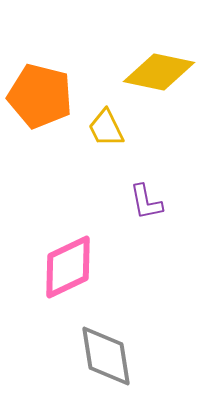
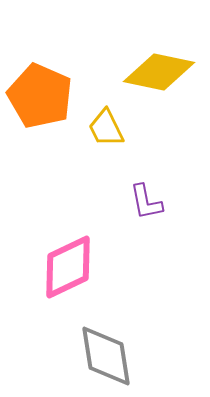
orange pentagon: rotated 10 degrees clockwise
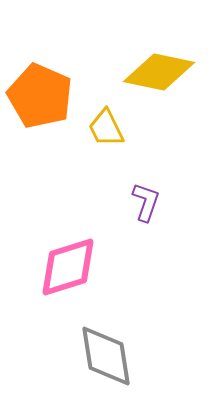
purple L-shape: rotated 150 degrees counterclockwise
pink diamond: rotated 8 degrees clockwise
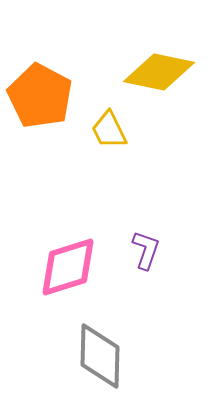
orange pentagon: rotated 4 degrees clockwise
yellow trapezoid: moved 3 px right, 2 px down
purple L-shape: moved 48 px down
gray diamond: moved 6 px left; rotated 10 degrees clockwise
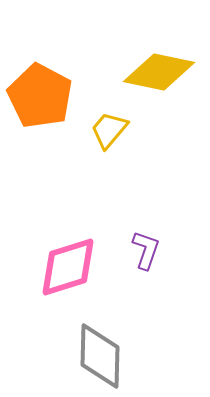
yellow trapezoid: rotated 66 degrees clockwise
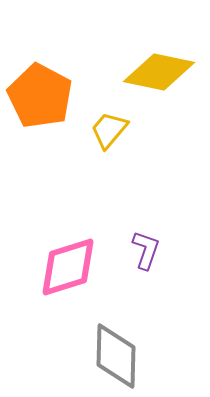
gray diamond: moved 16 px right
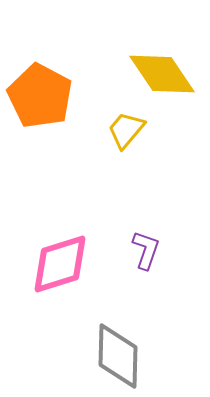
yellow diamond: moved 3 px right, 2 px down; rotated 44 degrees clockwise
yellow trapezoid: moved 17 px right
pink diamond: moved 8 px left, 3 px up
gray diamond: moved 2 px right
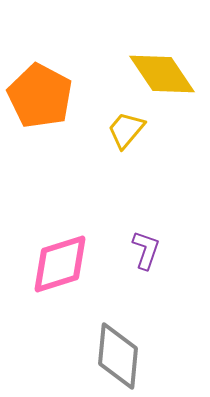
gray diamond: rotated 4 degrees clockwise
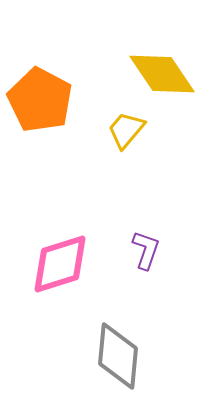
orange pentagon: moved 4 px down
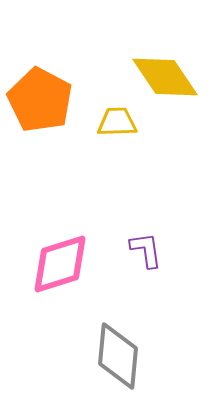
yellow diamond: moved 3 px right, 3 px down
yellow trapezoid: moved 9 px left, 8 px up; rotated 48 degrees clockwise
purple L-shape: rotated 27 degrees counterclockwise
